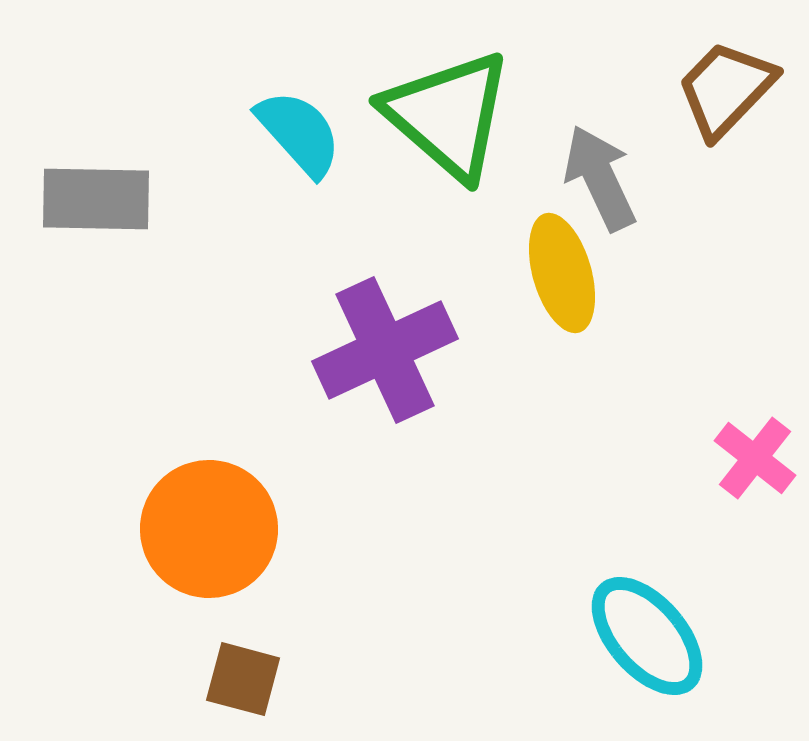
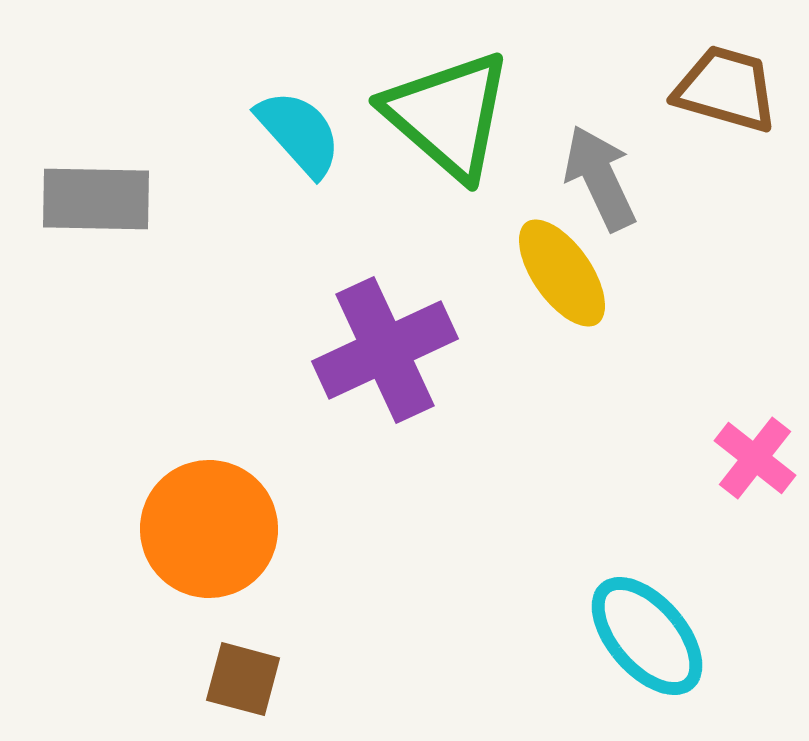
brown trapezoid: rotated 62 degrees clockwise
yellow ellipse: rotated 19 degrees counterclockwise
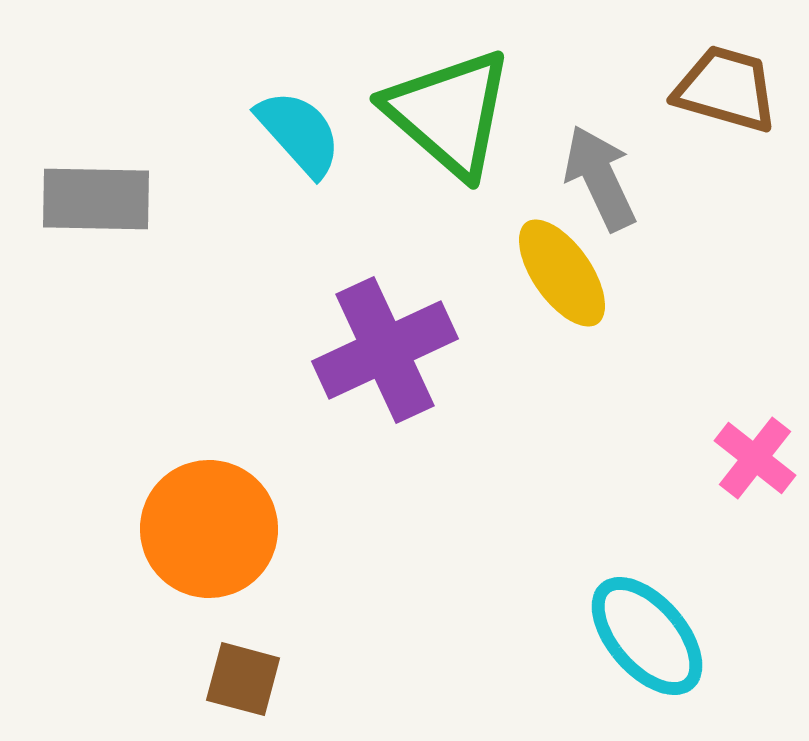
green triangle: moved 1 px right, 2 px up
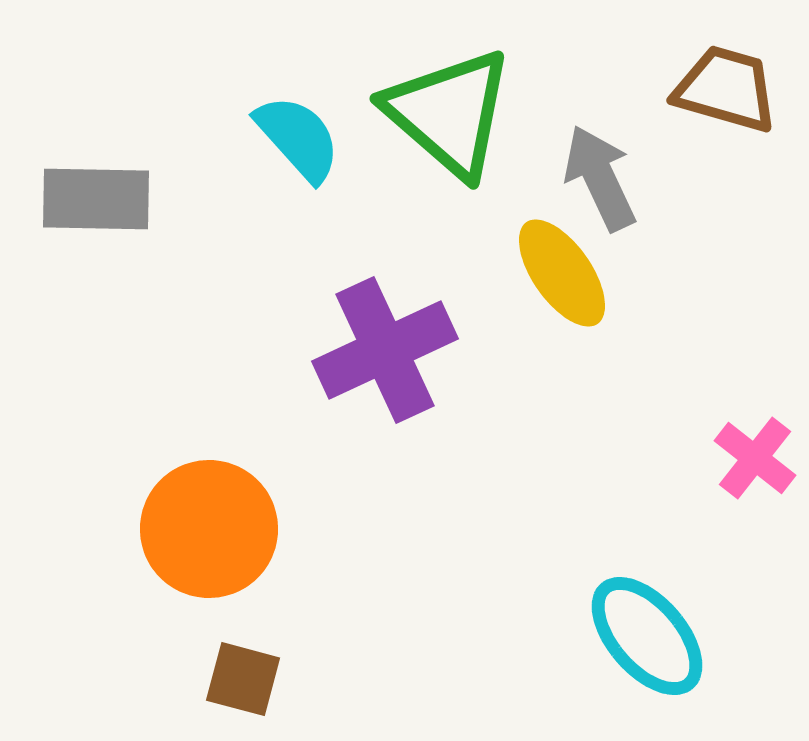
cyan semicircle: moved 1 px left, 5 px down
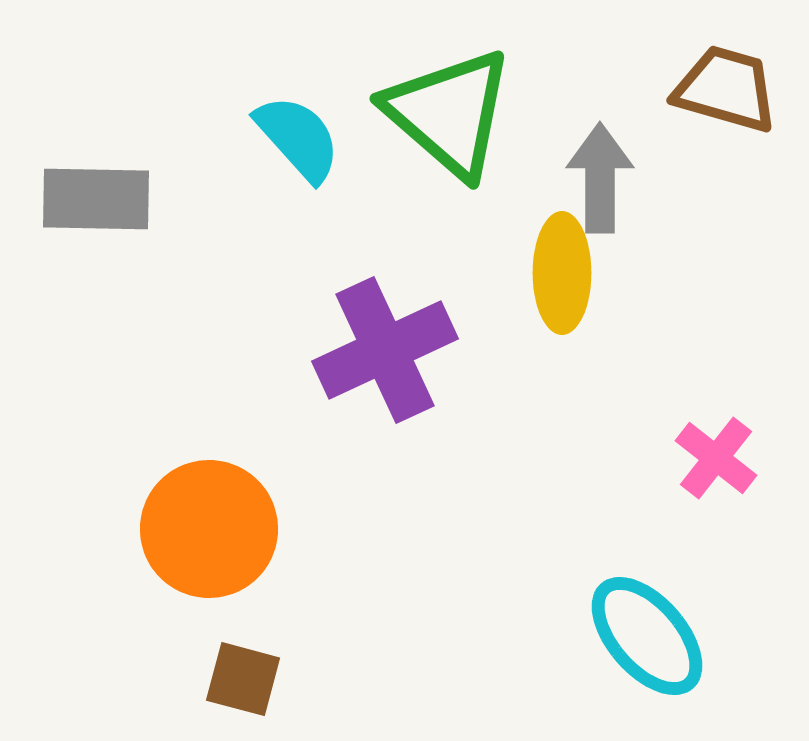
gray arrow: rotated 25 degrees clockwise
yellow ellipse: rotated 35 degrees clockwise
pink cross: moved 39 px left
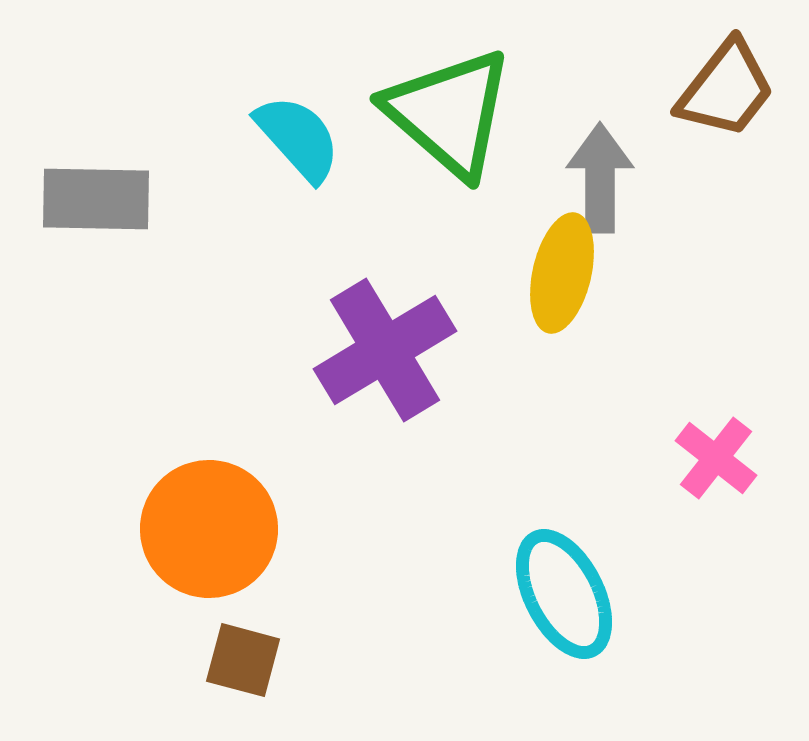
brown trapezoid: rotated 112 degrees clockwise
yellow ellipse: rotated 13 degrees clockwise
purple cross: rotated 6 degrees counterclockwise
cyan ellipse: moved 83 px left, 42 px up; rotated 14 degrees clockwise
brown square: moved 19 px up
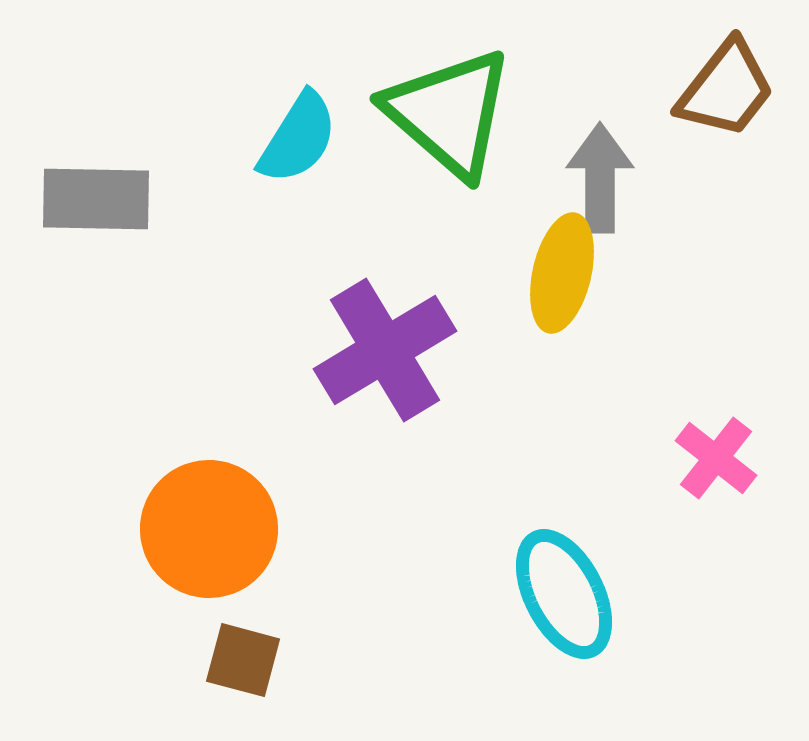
cyan semicircle: rotated 74 degrees clockwise
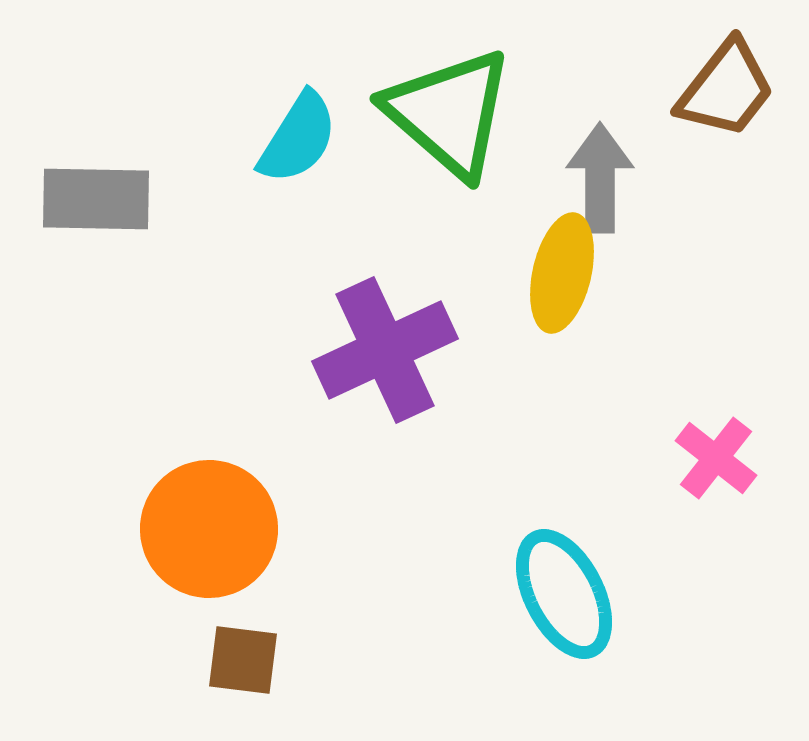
purple cross: rotated 6 degrees clockwise
brown square: rotated 8 degrees counterclockwise
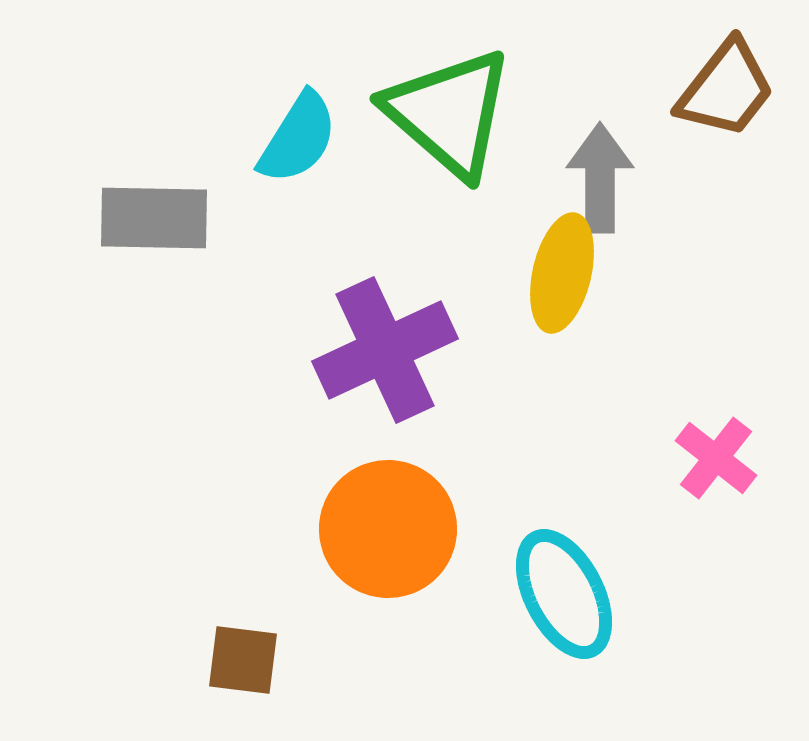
gray rectangle: moved 58 px right, 19 px down
orange circle: moved 179 px right
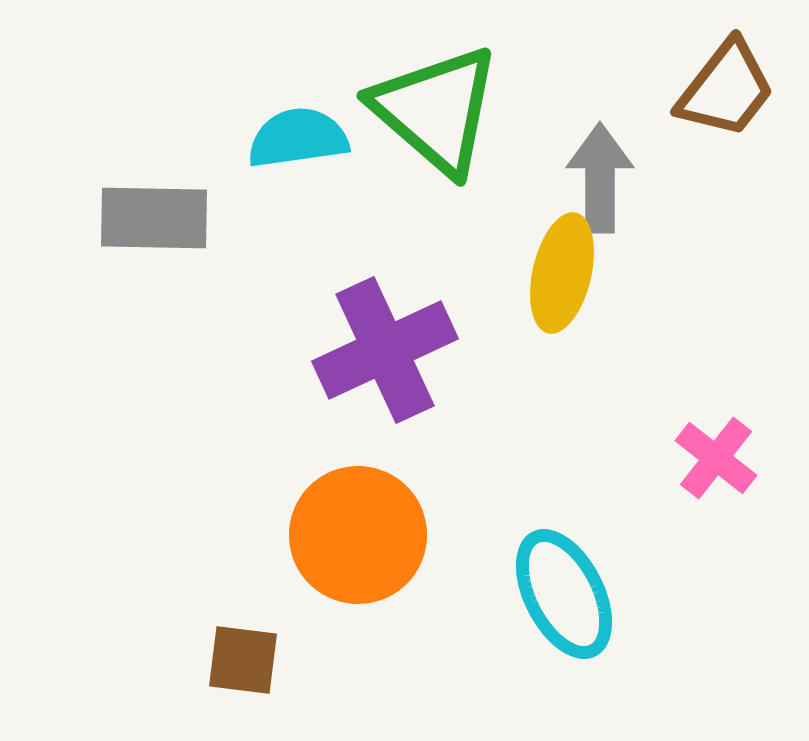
green triangle: moved 13 px left, 3 px up
cyan semicircle: rotated 130 degrees counterclockwise
orange circle: moved 30 px left, 6 px down
